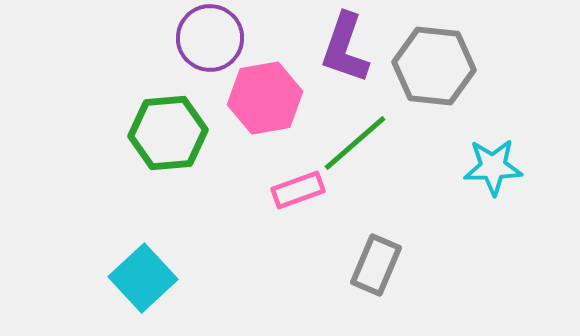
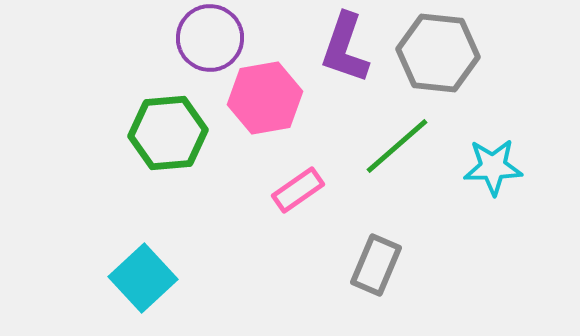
gray hexagon: moved 4 px right, 13 px up
green line: moved 42 px right, 3 px down
pink rectangle: rotated 15 degrees counterclockwise
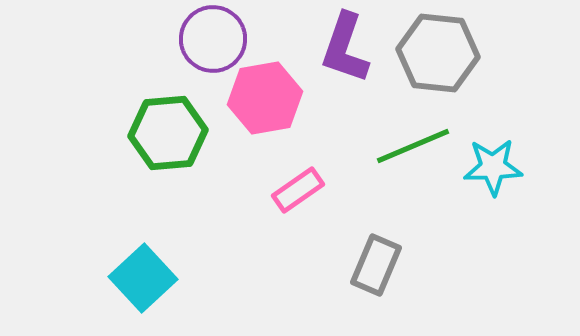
purple circle: moved 3 px right, 1 px down
green line: moved 16 px right; rotated 18 degrees clockwise
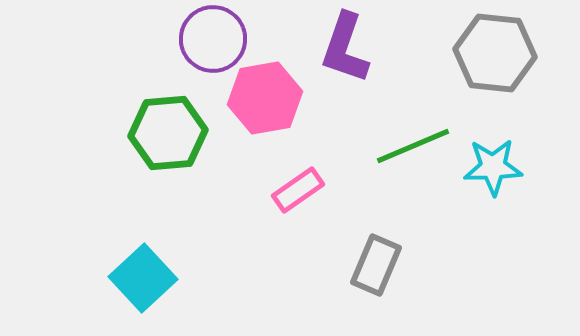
gray hexagon: moved 57 px right
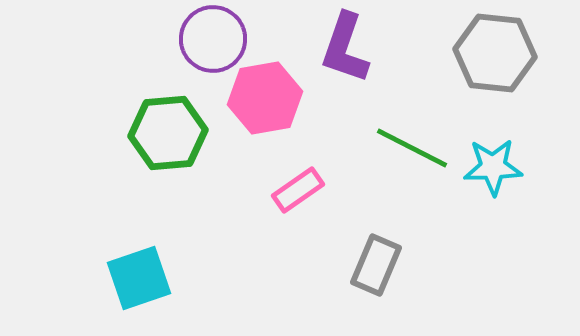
green line: moved 1 px left, 2 px down; rotated 50 degrees clockwise
cyan square: moved 4 px left; rotated 24 degrees clockwise
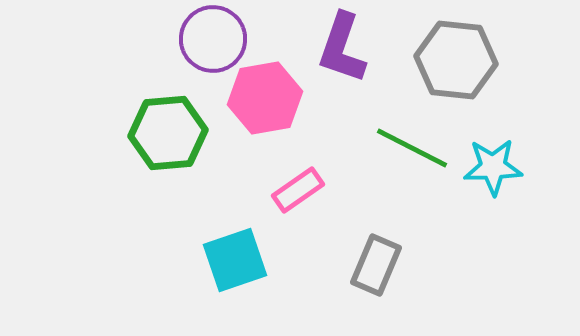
purple L-shape: moved 3 px left
gray hexagon: moved 39 px left, 7 px down
cyan square: moved 96 px right, 18 px up
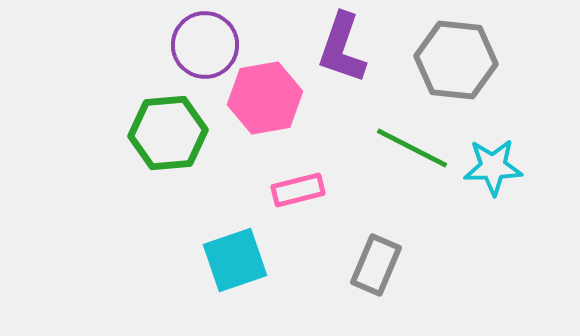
purple circle: moved 8 px left, 6 px down
pink rectangle: rotated 21 degrees clockwise
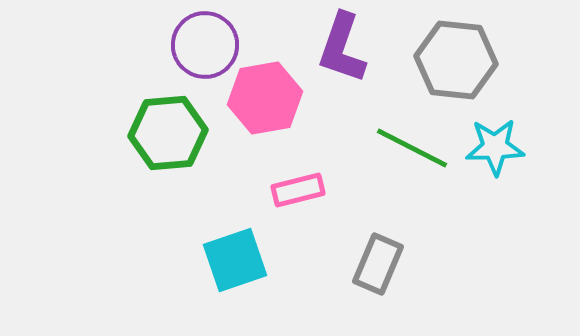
cyan star: moved 2 px right, 20 px up
gray rectangle: moved 2 px right, 1 px up
